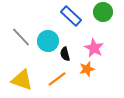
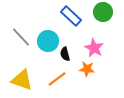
orange star: rotated 21 degrees clockwise
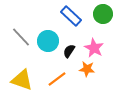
green circle: moved 2 px down
black semicircle: moved 4 px right, 3 px up; rotated 48 degrees clockwise
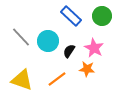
green circle: moved 1 px left, 2 px down
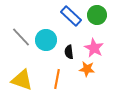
green circle: moved 5 px left, 1 px up
cyan circle: moved 2 px left, 1 px up
black semicircle: moved 1 px down; rotated 40 degrees counterclockwise
orange line: rotated 42 degrees counterclockwise
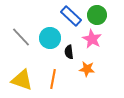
cyan circle: moved 4 px right, 2 px up
pink star: moved 2 px left, 9 px up
orange line: moved 4 px left
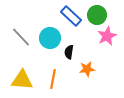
pink star: moved 15 px right, 3 px up; rotated 18 degrees clockwise
black semicircle: rotated 16 degrees clockwise
orange star: rotated 14 degrees counterclockwise
yellow triangle: rotated 15 degrees counterclockwise
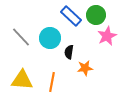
green circle: moved 1 px left
orange star: moved 2 px left, 1 px up
orange line: moved 1 px left, 3 px down
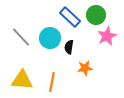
blue rectangle: moved 1 px left, 1 px down
black semicircle: moved 5 px up
